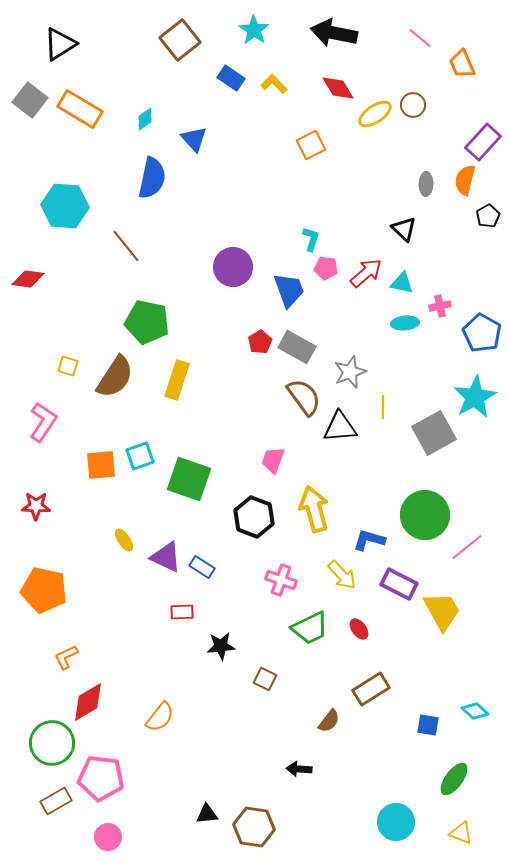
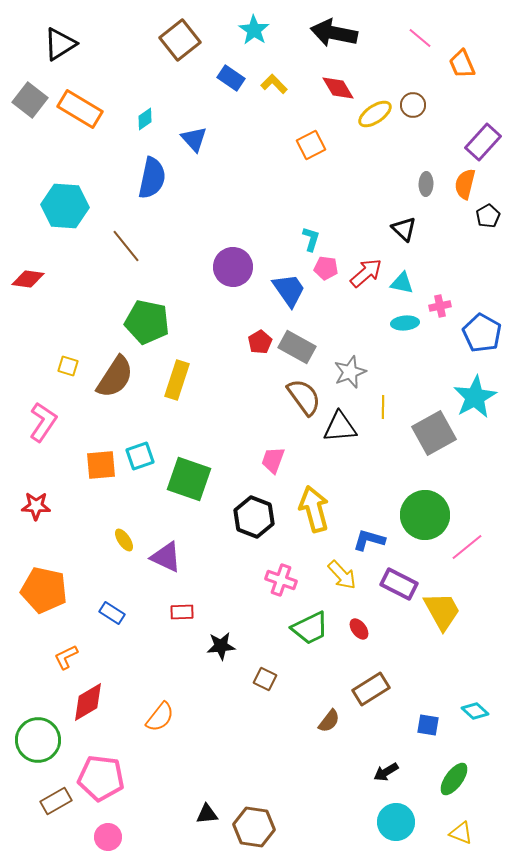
orange semicircle at (465, 180): moved 4 px down
blue trapezoid at (289, 290): rotated 15 degrees counterclockwise
blue rectangle at (202, 567): moved 90 px left, 46 px down
green circle at (52, 743): moved 14 px left, 3 px up
black arrow at (299, 769): moved 87 px right, 3 px down; rotated 35 degrees counterclockwise
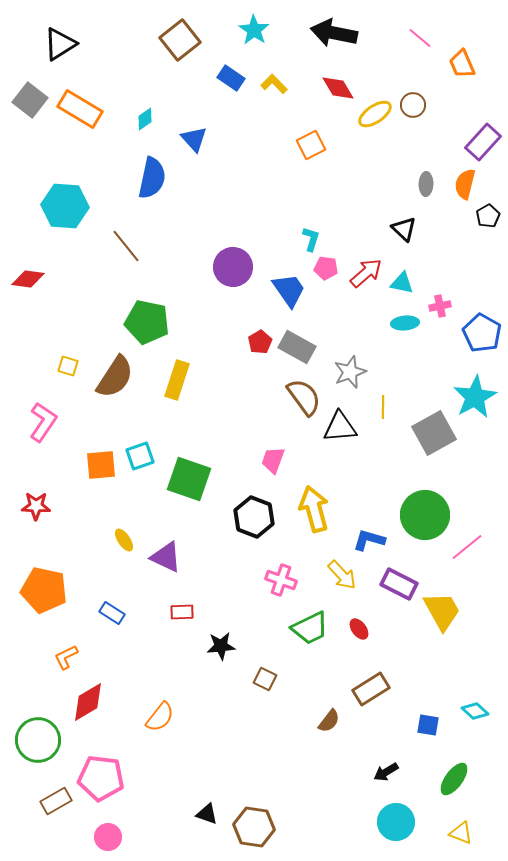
black triangle at (207, 814): rotated 25 degrees clockwise
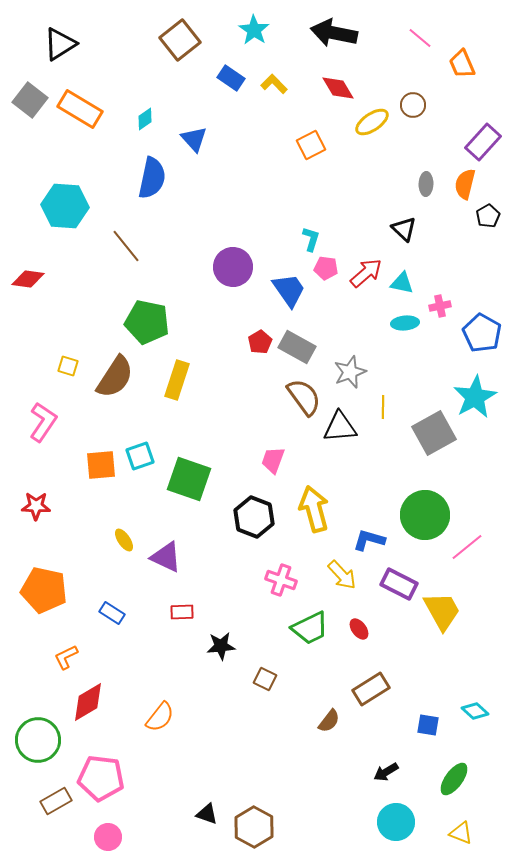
yellow ellipse at (375, 114): moved 3 px left, 8 px down
brown hexagon at (254, 827): rotated 21 degrees clockwise
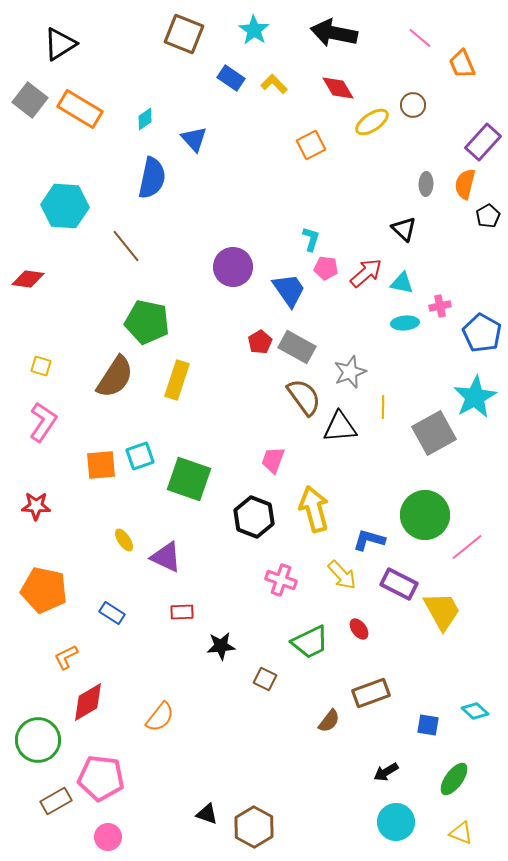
brown square at (180, 40): moved 4 px right, 6 px up; rotated 30 degrees counterclockwise
yellow square at (68, 366): moved 27 px left
green trapezoid at (310, 628): moved 14 px down
brown rectangle at (371, 689): moved 4 px down; rotated 12 degrees clockwise
